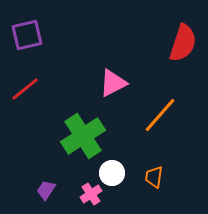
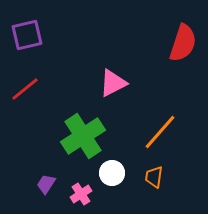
orange line: moved 17 px down
purple trapezoid: moved 6 px up
pink cross: moved 10 px left
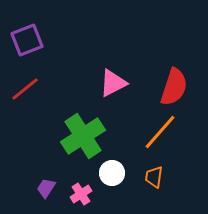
purple square: moved 5 px down; rotated 8 degrees counterclockwise
red semicircle: moved 9 px left, 44 px down
purple trapezoid: moved 4 px down
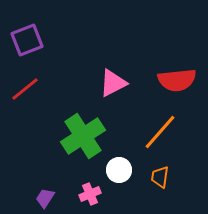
red semicircle: moved 3 px right, 7 px up; rotated 66 degrees clockwise
white circle: moved 7 px right, 3 px up
orange trapezoid: moved 6 px right
purple trapezoid: moved 1 px left, 10 px down
pink cross: moved 9 px right; rotated 10 degrees clockwise
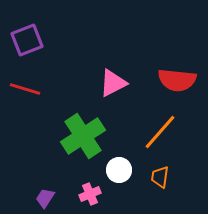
red semicircle: rotated 12 degrees clockwise
red line: rotated 56 degrees clockwise
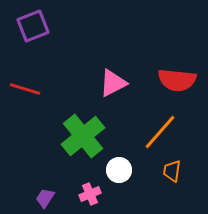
purple square: moved 6 px right, 14 px up
green cross: rotated 6 degrees counterclockwise
orange trapezoid: moved 12 px right, 6 px up
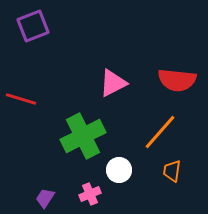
red line: moved 4 px left, 10 px down
green cross: rotated 12 degrees clockwise
